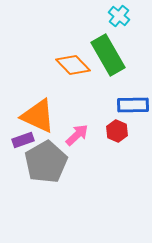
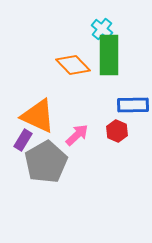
cyan cross: moved 17 px left, 13 px down
green rectangle: moved 1 px right; rotated 30 degrees clockwise
purple rectangle: rotated 40 degrees counterclockwise
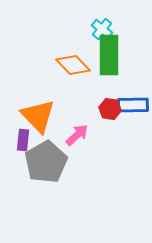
orange triangle: rotated 21 degrees clockwise
red hexagon: moved 7 px left, 22 px up; rotated 15 degrees counterclockwise
purple rectangle: rotated 25 degrees counterclockwise
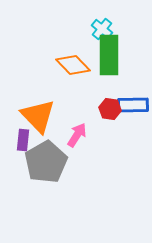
pink arrow: rotated 15 degrees counterclockwise
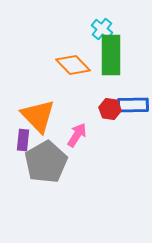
green rectangle: moved 2 px right
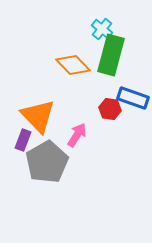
green rectangle: rotated 15 degrees clockwise
blue rectangle: moved 7 px up; rotated 20 degrees clockwise
purple rectangle: rotated 15 degrees clockwise
gray pentagon: moved 1 px right
